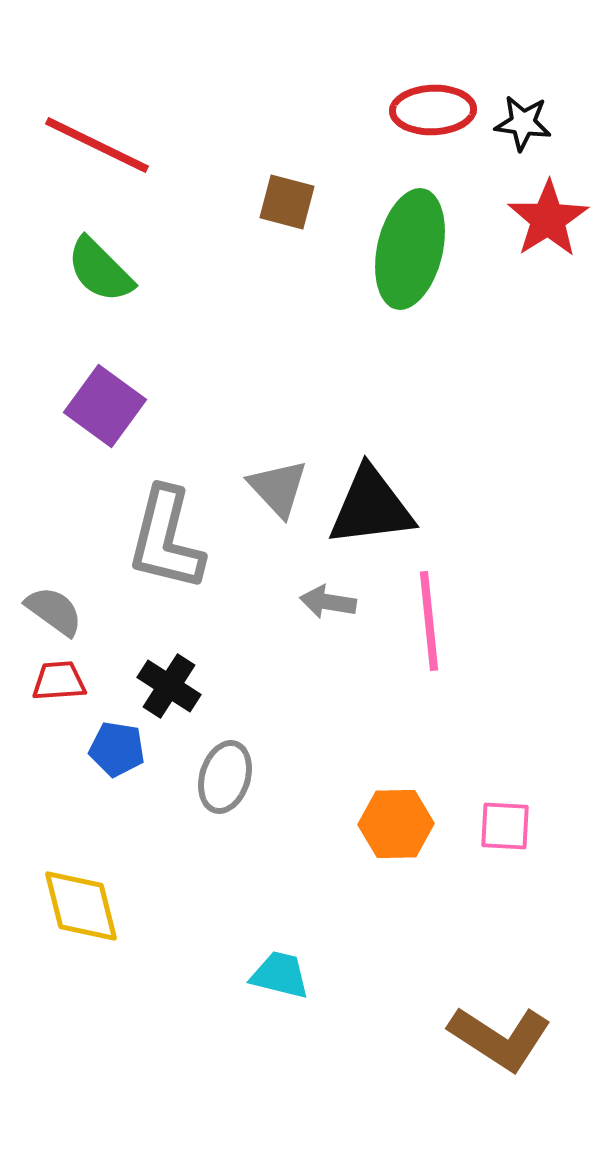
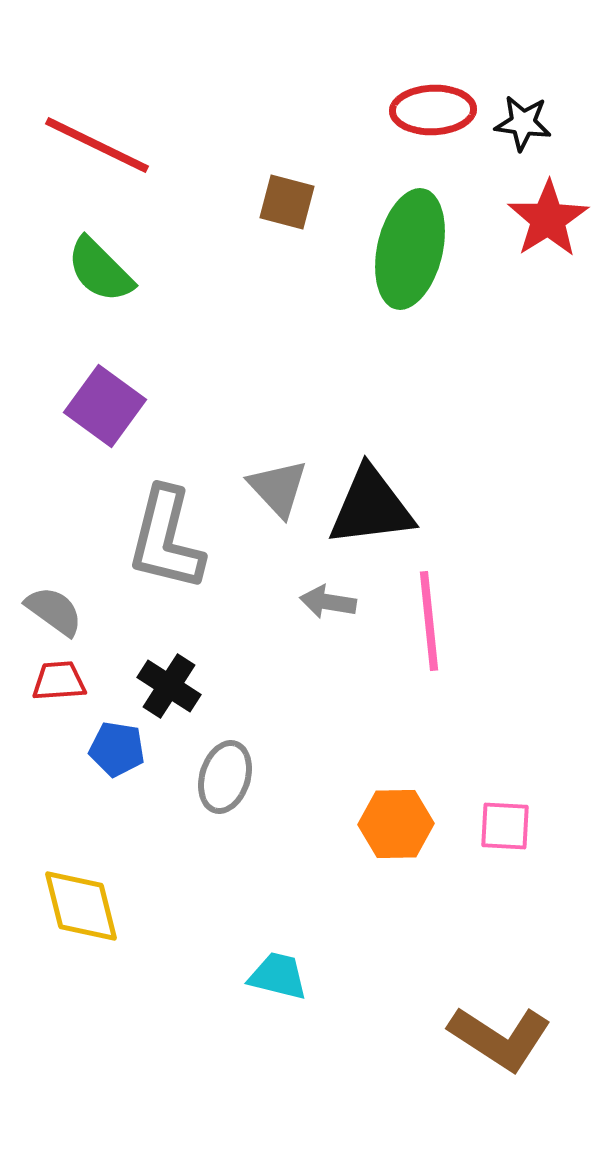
cyan trapezoid: moved 2 px left, 1 px down
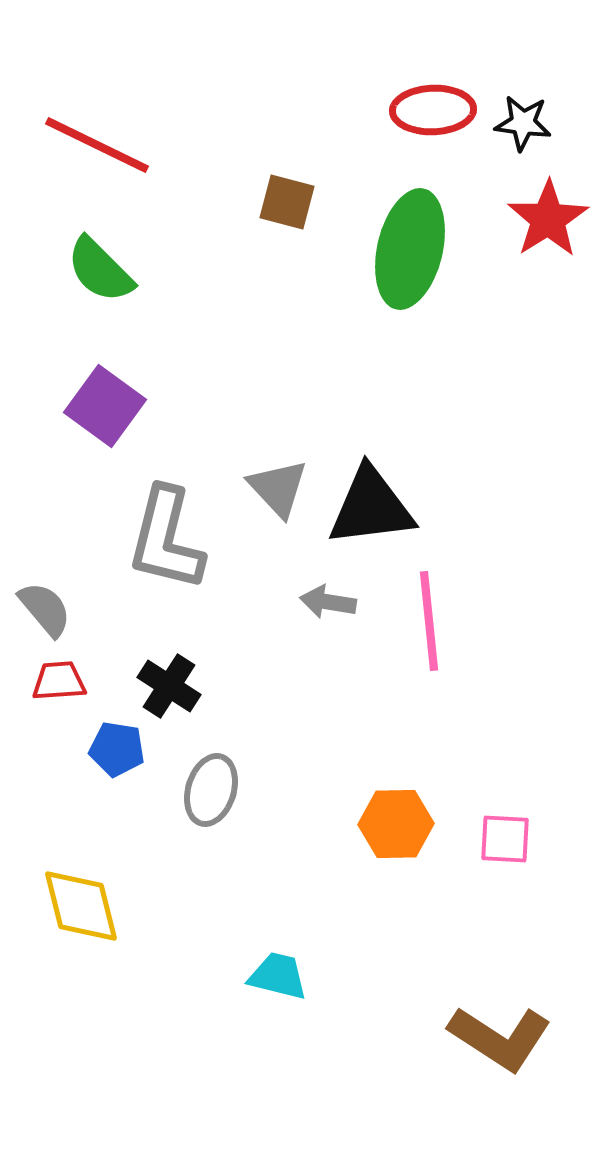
gray semicircle: moved 9 px left, 2 px up; rotated 14 degrees clockwise
gray ellipse: moved 14 px left, 13 px down
pink square: moved 13 px down
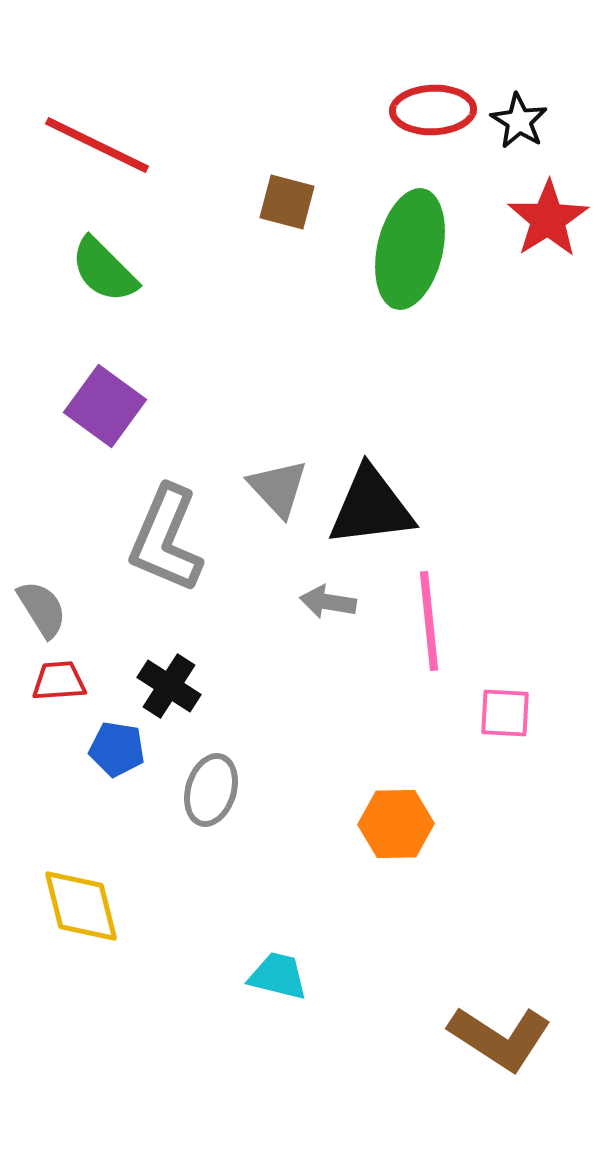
black star: moved 4 px left, 2 px up; rotated 24 degrees clockwise
green semicircle: moved 4 px right
gray L-shape: rotated 9 degrees clockwise
gray semicircle: moved 3 px left; rotated 8 degrees clockwise
pink square: moved 126 px up
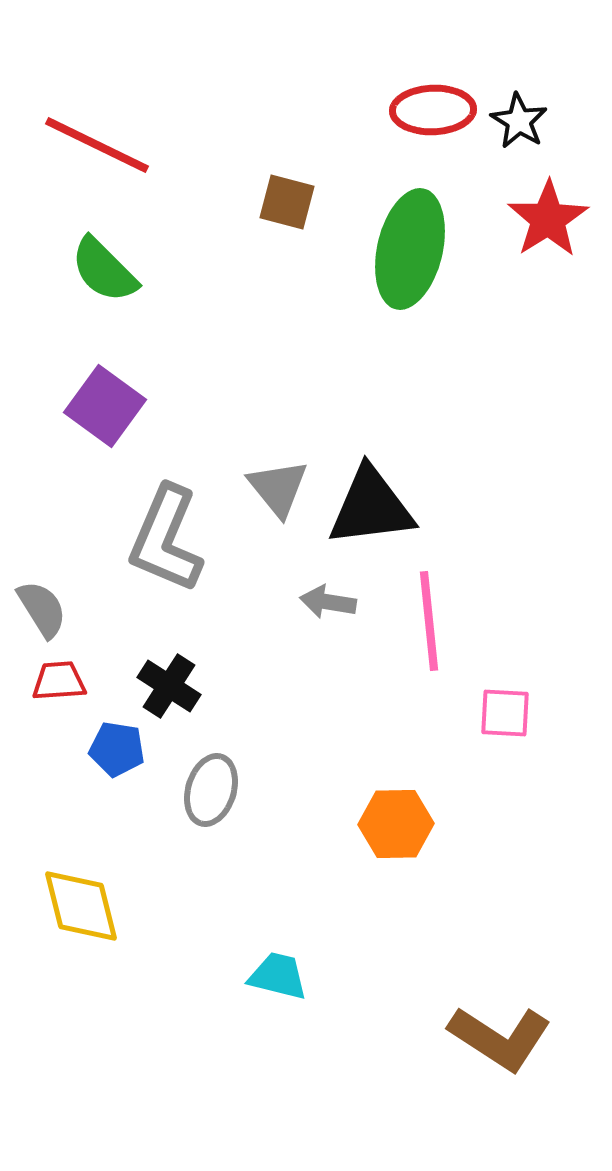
gray triangle: rotated 4 degrees clockwise
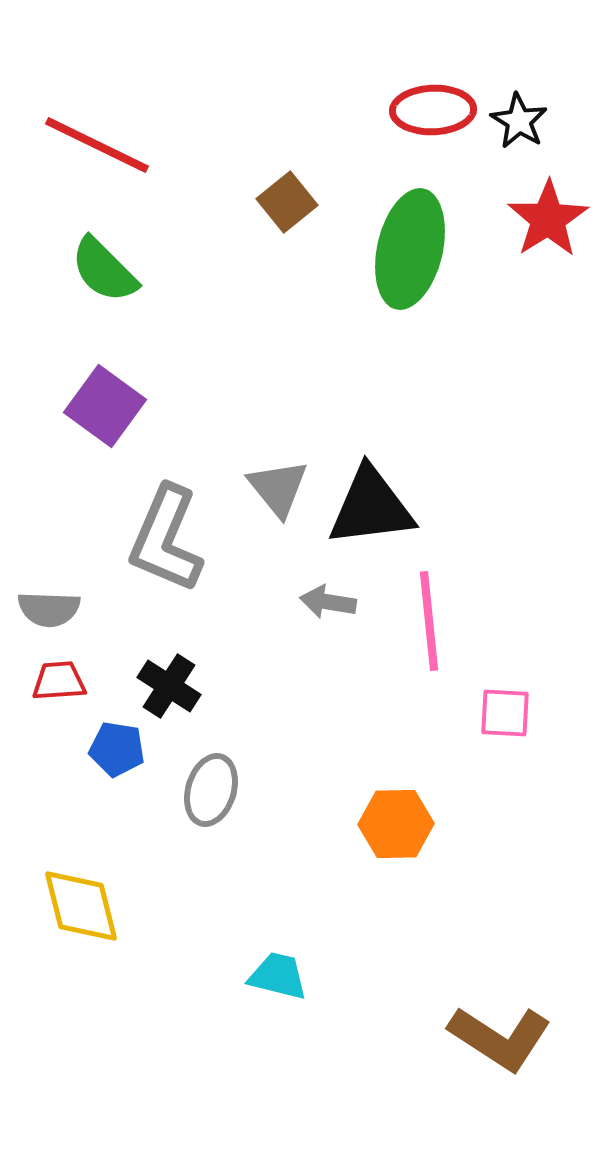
brown square: rotated 36 degrees clockwise
gray semicircle: moved 7 px right; rotated 124 degrees clockwise
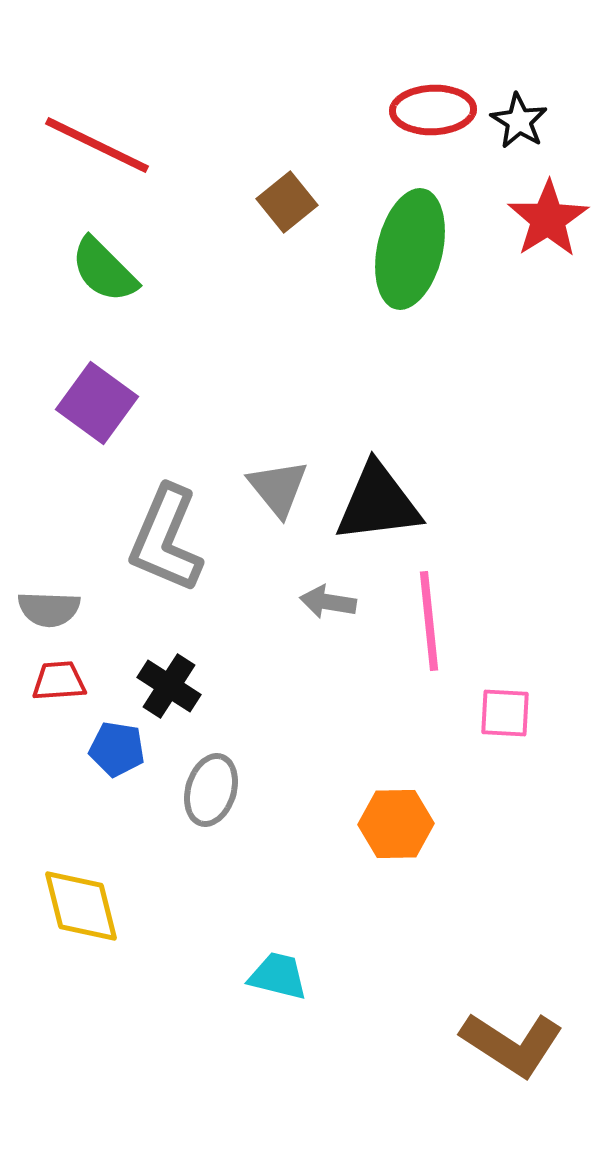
purple square: moved 8 px left, 3 px up
black triangle: moved 7 px right, 4 px up
brown L-shape: moved 12 px right, 6 px down
